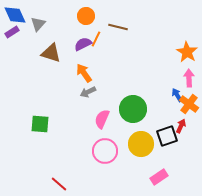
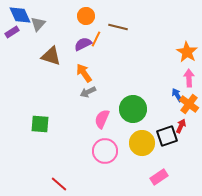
blue diamond: moved 5 px right
brown triangle: moved 3 px down
yellow circle: moved 1 px right, 1 px up
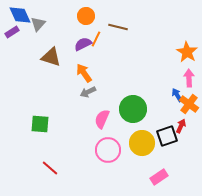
brown triangle: moved 1 px down
pink circle: moved 3 px right, 1 px up
red line: moved 9 px left, 16 px up
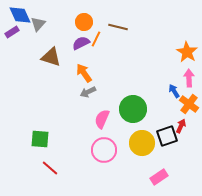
orange circle: moved 2 px left, 6 px down
purple semicircle: moved 2 px left, 1 px up
blue arrow: moved 3 px left, 4 px up
green square: moved 15 px down
pink circle: moved 4 px left
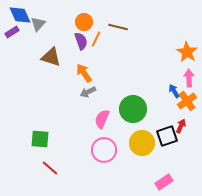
purple semicircle: moved 2 px up; rotated 96 degrees clockwise
orange cross: moved 2 px left, 3 px up; rotated 18 degrees clockwise
pink rectangle: moved 5 px right, 5 px down
